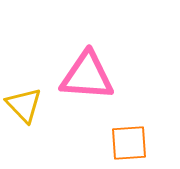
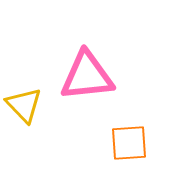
pink triangle: rotated 10 degrees counterclockwise
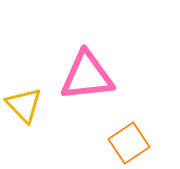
orange square: rotated 30 degrees counterclockwise
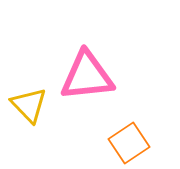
yellow triangle: moved 5 px right
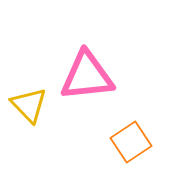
orange square: moved 2 px right, 1 px up
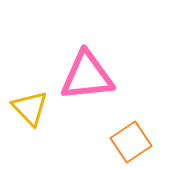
yellow triangle: moved 1 px right, 3 px down
